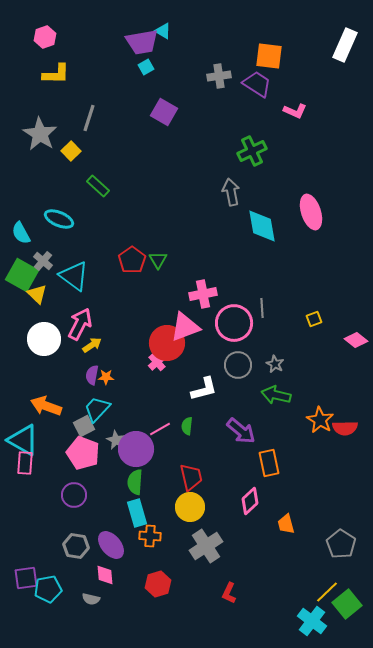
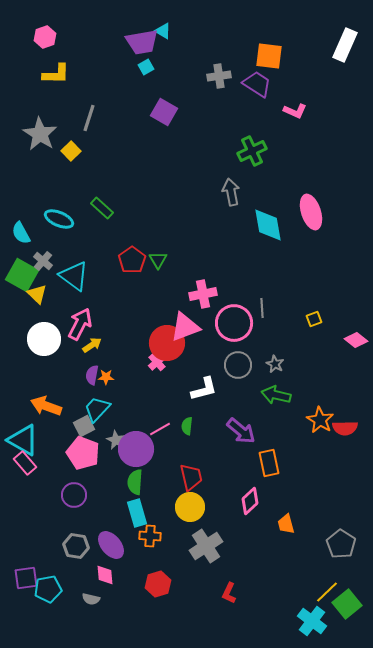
green rectangle at (98, 186): moved 4 px right, 22 px down
cyan diamond at (262, 226): moved 6 px right, 1 px up
pink rectangle at (25, 463): rotated 45 degrees counterclockwise
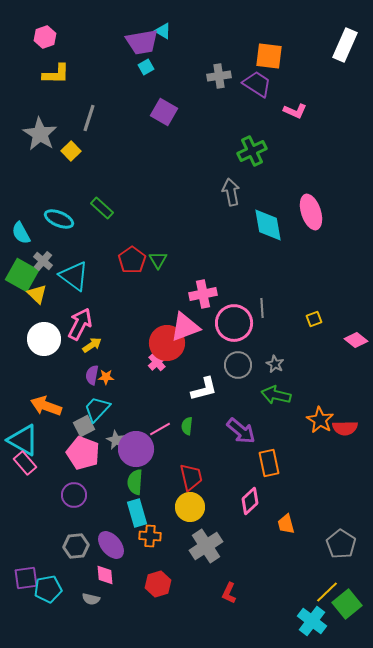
gray hexagon at (76, 546): rotated 15 degrees counterclockwise
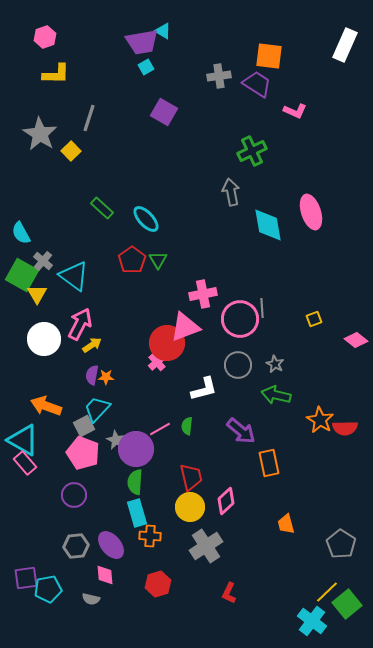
cyan ellipse at (59, 219): moved 87 px right; rotated 24 degrees clockwise
yellow triangle at (37, 294): rotated 15 degrees clockwise
pink circle at (234, 323): moved 6 px right, 4 px up
pink diamond at (250, 501): moved 24 px left
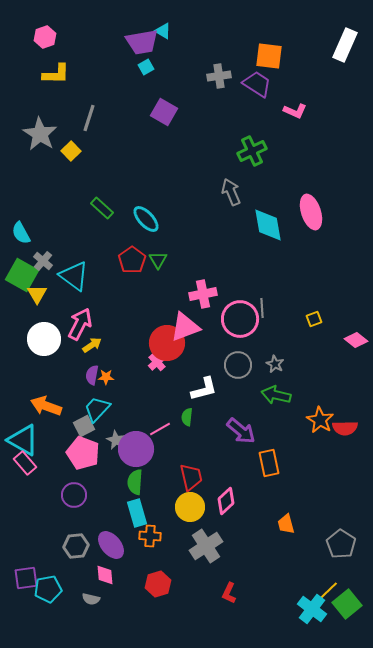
gray arrow at (231, 192): rotated 12 degrees counterclockwise
green semicircle at (187, 426): moved 9 px up
cyan cross at (312, 621): moved 12 px up
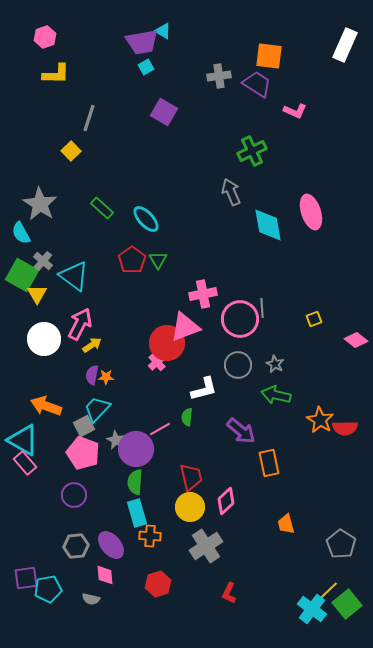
gray star at (40, 134): moved 70 px down
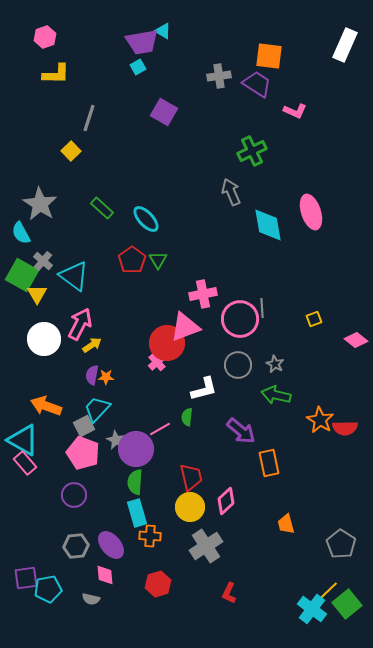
cyan square at (146, 67): moved 8 px left
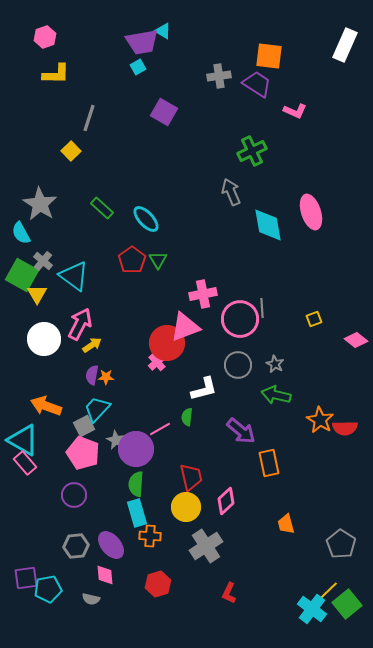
green semicircle at (135, 482): moved 1 px right, 2 px down
yellow circle at (190, 507): moved 4 px left
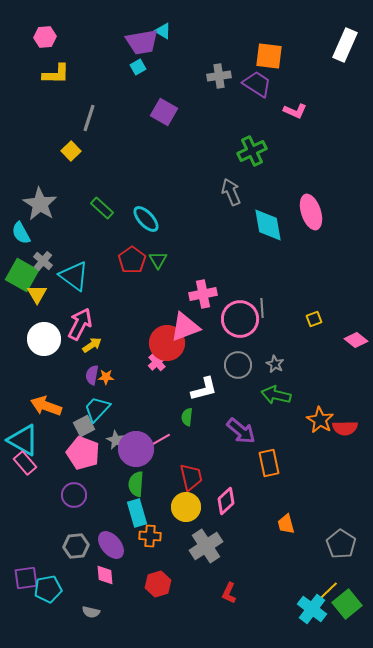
pink hexagon at (45, 37): rotated 15 degrees clockwise
pink line at (160, 429): moved 11 px down
gray semicircle at (91, 599): moved 13 px down
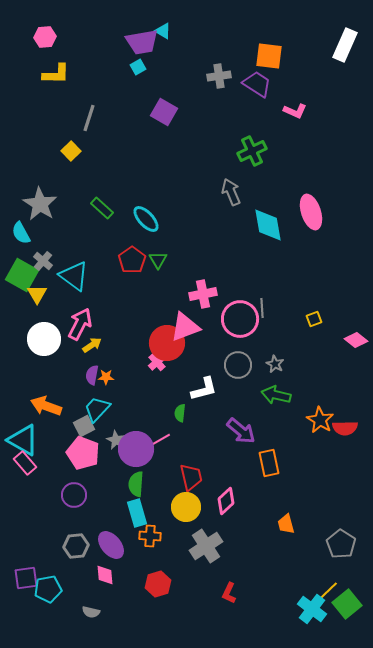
green semicircle at (187, 417): moved 7 px left, 4 px up
